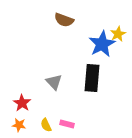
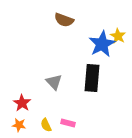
yellow star: moved 2 px down; rotated 14 degrees counterclockwise
pink rectangle: moved 1 px right, 1 px up
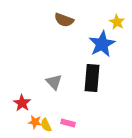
yellow star: moved 1 px left, 14 px up
orange star: moved 16 px right, 3 px up
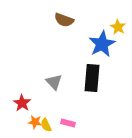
yellow star: moved 1 px right, 5 px down
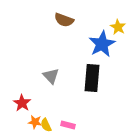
gray triangle: moved 3 px left, 6 px up
pink rectangle: moved 2 px down
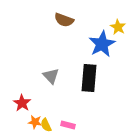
black rectangle: moved 3 px left
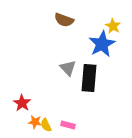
yellow star: moved 5 px left, 1 px up
gray triangle: moved 17 px right, 8 px up
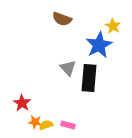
brown semicircle: moved 2 px left, 1 px up
blue star: moved 3 px left, 1 px down
yellow semicircle: rotated 96 degrees clockwise
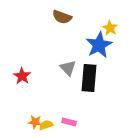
brown semicircle: moved 2 px up
yellow star: moved 3 px left, 2 px down
red star: moved 27 px up
pink rectangle: moved 1 px right, 3 px up
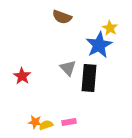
pink rectangle: rotated 24 degrees counterclockwise
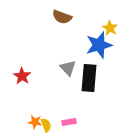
blue star: rotated 12 degrees clockwise
yellow semicircle: rotated 88 degrees clockwise
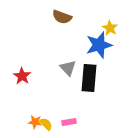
yellow semicircle: moved 1 px up; rotated 24 degrees counterclockwise
